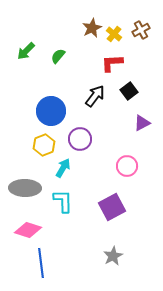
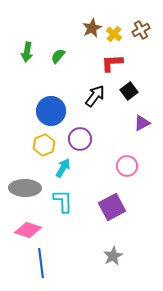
green arrow: moved 1 px right, 1 px down; rotated 36 degrees counterclockwise
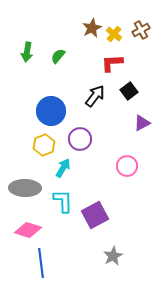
purple square: moved 17 px left, 8 px down
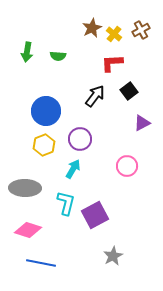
green semicircle: rotated 126 degrees counterclockwise
blue circle: moved 5 px left
cyan arrow: moved 10 px right, 1 px down
cyan L-shape: moved 3 px right, 2 px down; rotated 15 degrees clockwise
blue line: rotated 72 degrees counterclockwise
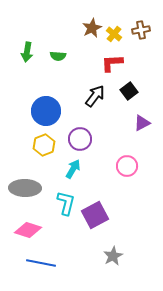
brown cross: rotated 18 degrees clockwise
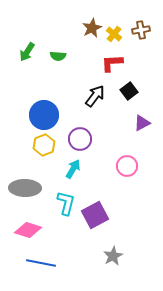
green arrow: rotated 24 degrees clockwise
blue circle: moved 2 px left, 4 px down
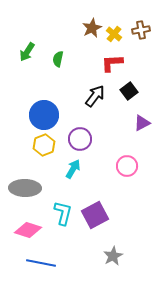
green semicircle: moved 3 px down; rotated 98 degrees clockwise
cyan L-shape: moved 3 px left, 10 px down
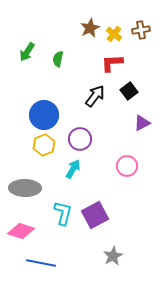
brown star: moved 2 px left
pink diamond: moved 7 px left, 1 px down
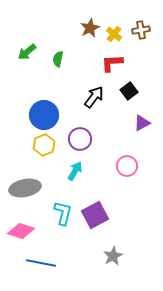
green arrow: rotated 18 degrees clockwise
black arrow: moved 1 px left, 1 px down
cyan arrow: moved 2 px right, 2 px down
gray ellipse: rotated 12 degrees counterclockwise
